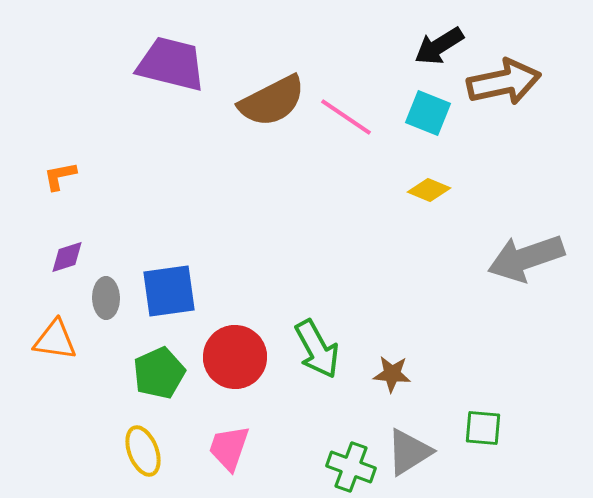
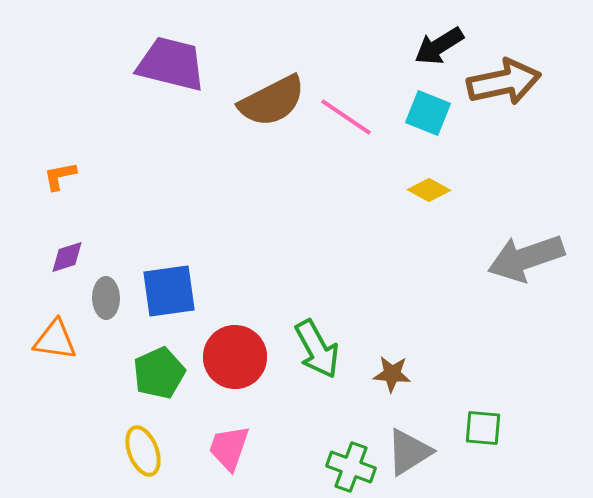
yellow diamond: rotated 6 degrees clockwise
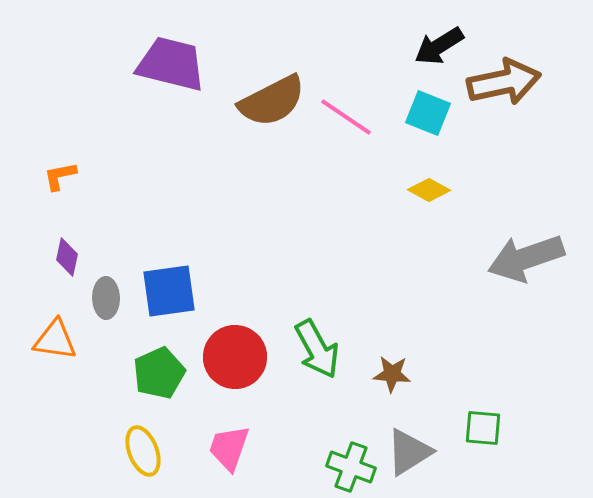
purple diamond: rotated 60 degrees counterclockwise
